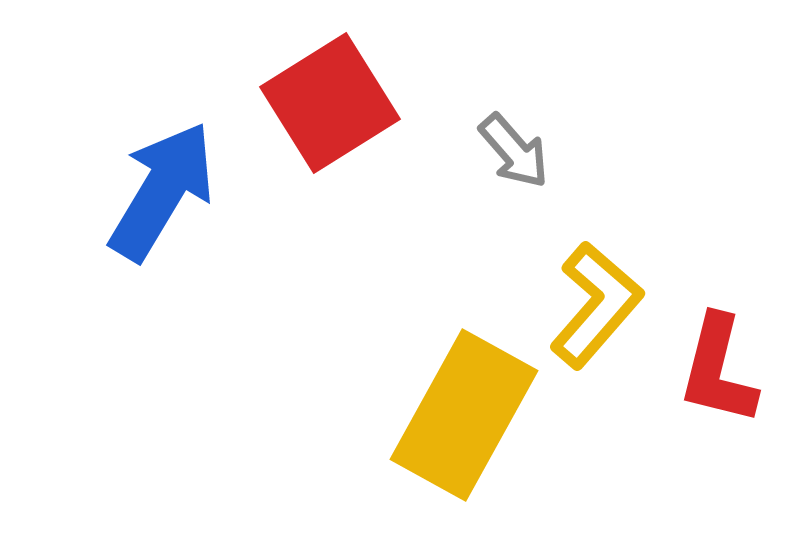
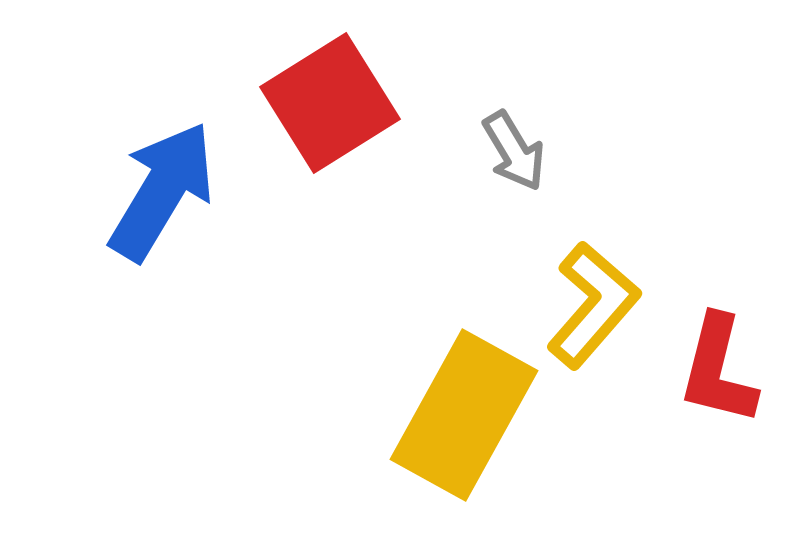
gray arrow: rotated 10 degrees clockwise
yellow L-shape: moved 3 px left
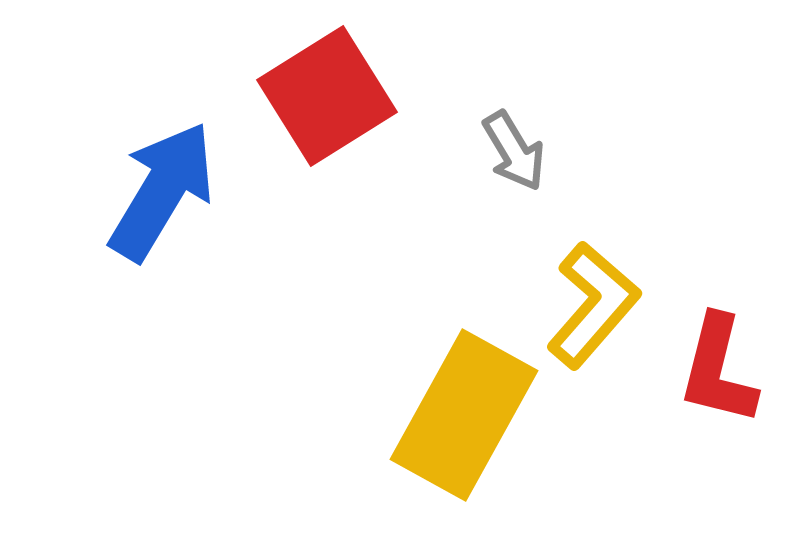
red square: moved 3 px left, 7 px up
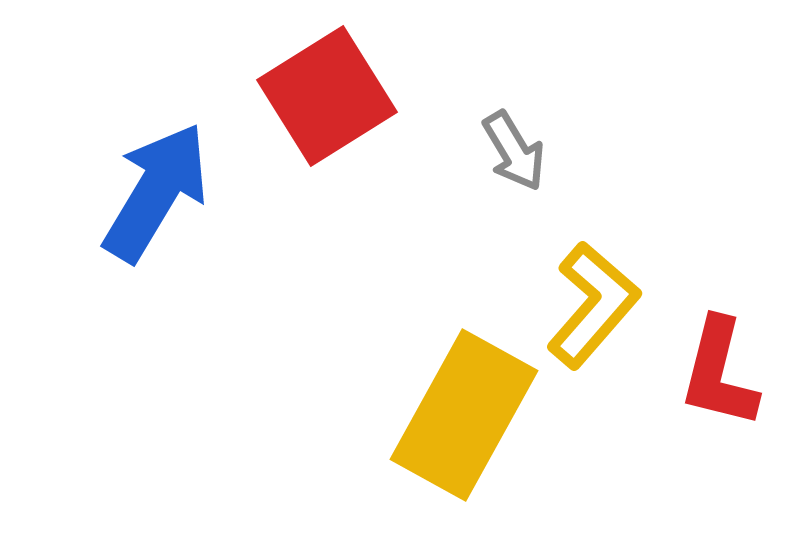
blue arrow: moved 6 px left, 1 px down
red L-shape: moved 1 px right, 3 px down
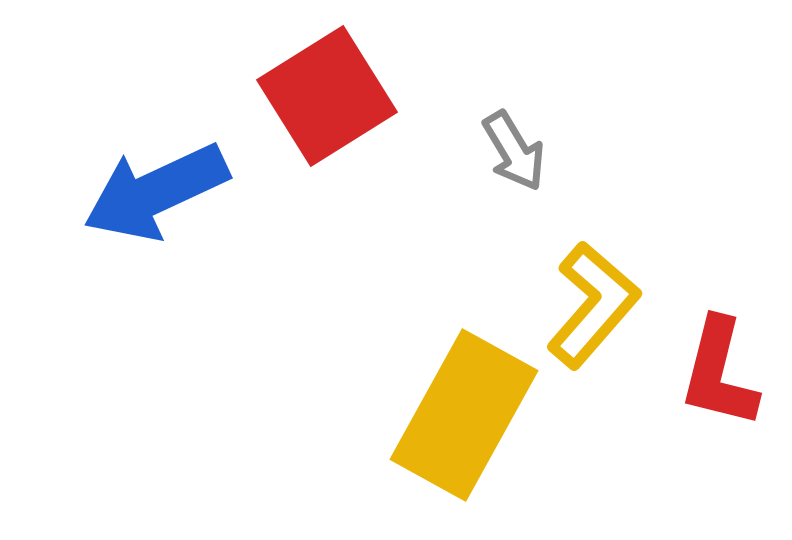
blue arrow: rotated 146 degrees counterclockwise
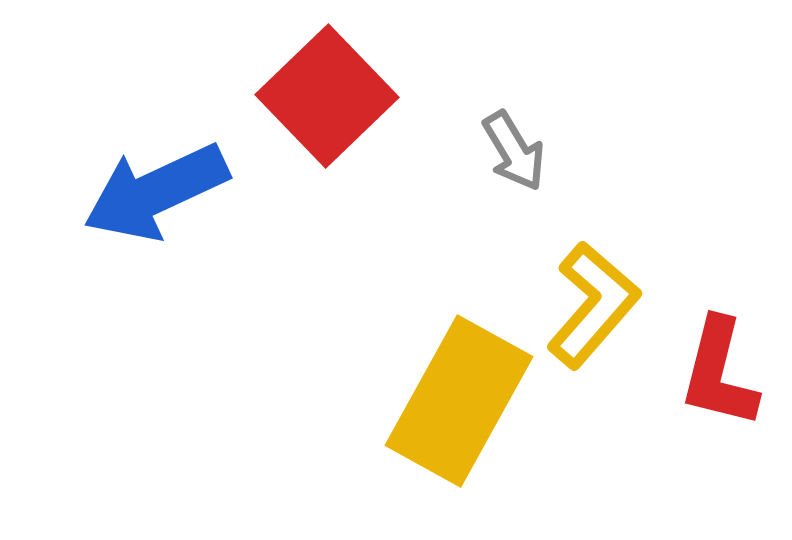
red square: rotated 12 degrees counterclockwise
yellow rectangle: moved 5 px left, 14 px up
